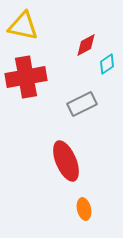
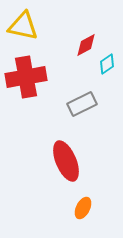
orange ellipse: moved 1 px left, 1 px up; rotated 40 degrees clockwise
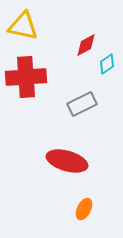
red cross: rotated 6 degrees clockwise
red ellipse: moved 1 px right; rotated 51 degrees counterclockwise
orange ellipse: moved 1 px right, 1 px down
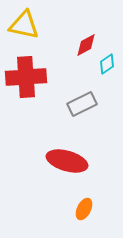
yellow triangle: moved 1 px right, 1 px up
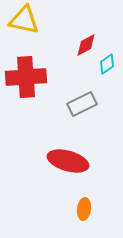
yellow triangle: moved 5 px up
red ellipse: moved 1 px right
orange ellipse: rotated 20 degrees counterclockwise
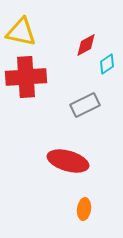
yellow triangle: moved 3 px left, 12 px down
gray rectangle: moved 3 px right, 1 px down
